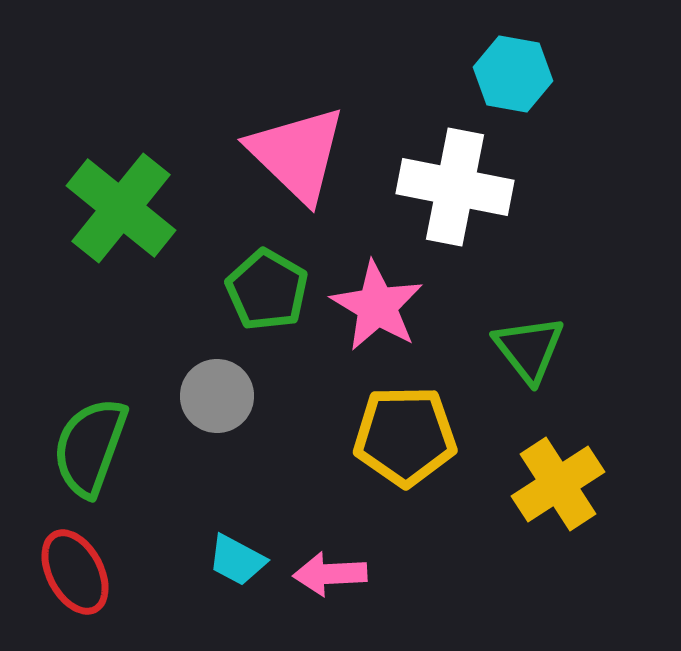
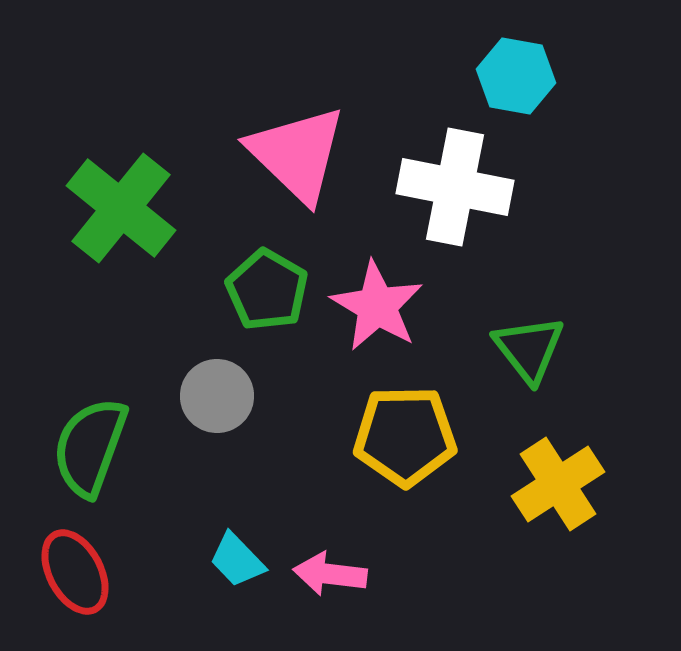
cyan hexagon: moved 3 px right, 2 px down
cyan trapezoid: rotated 18 degrees clockwise
pink arrow: rotated 10 degrees clockwise
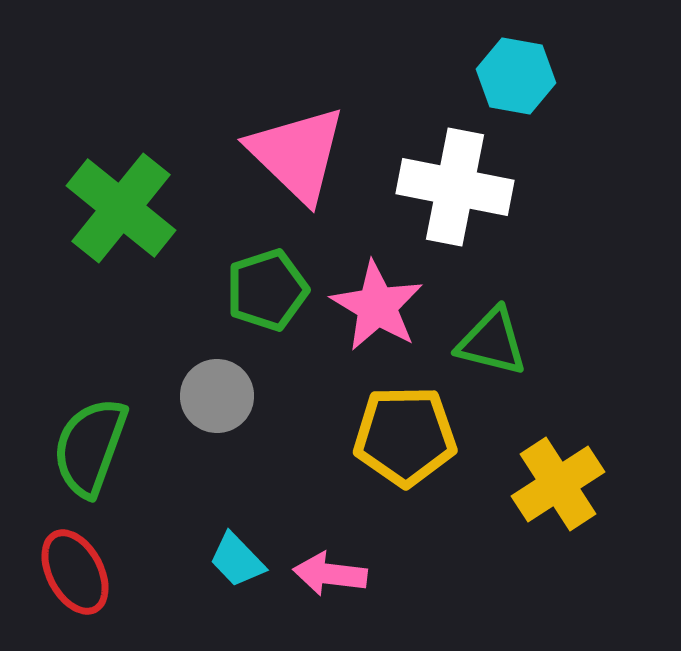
green pentagon: rotated 24 degrees clockwise
green triangle: moved 37 px left, 7 px up; rotated 38 degrees counterclockwise
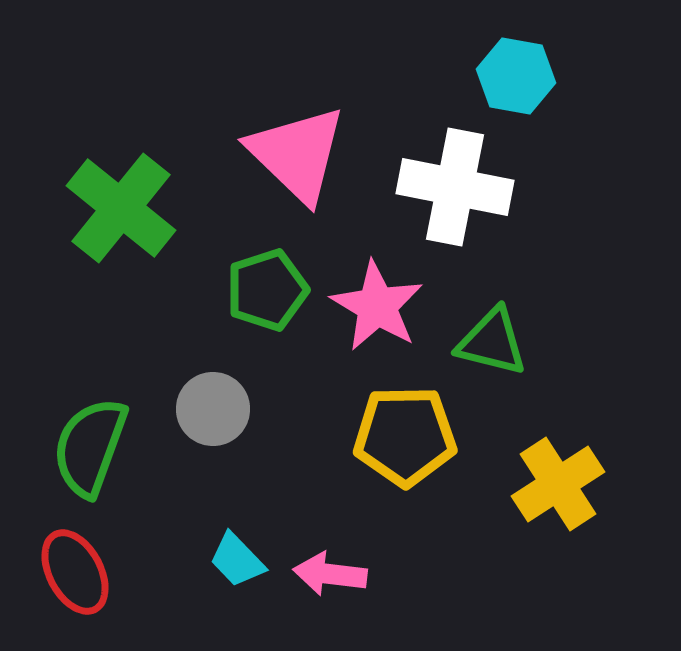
gray circle: moved 4 px left, 13 px down
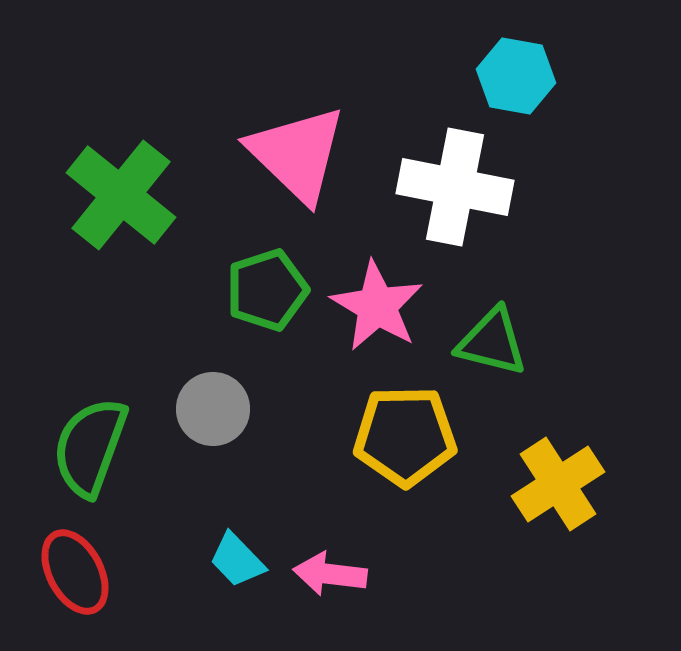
green cross: moved 13 px up
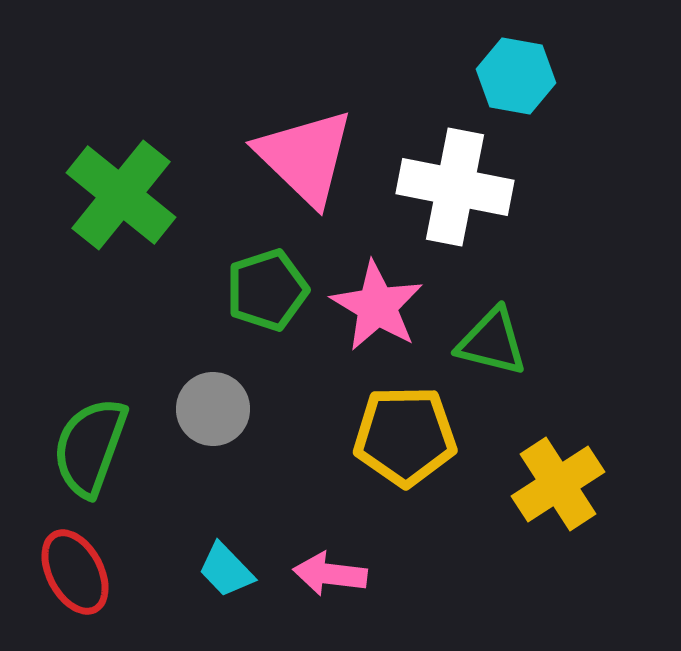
pink triangle: moved 8 px right, 3 px down
cyan trapezoid: moved 11 px left, 10 px down
